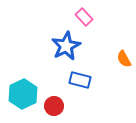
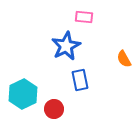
pink rectangle: rotated 42 degrees counterclockwise
blue rectangle: rotated 65 degrees clockwise
red circle: moved 3 px down
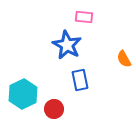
blue star: moved 1 px right, 1 px up; rotated 16 degrees counterclockwise
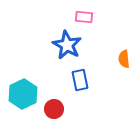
orange semicircle: rotated 24 degrees clockwise
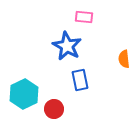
blue star: moved 1 px down
cyan hexagon: moved 1 px right
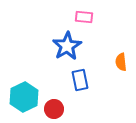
blue star: rotated 12 degrees clockwise
orange semicircle: moved 3 px left, 3 px down
cyan hexagon: moved 3 px down
